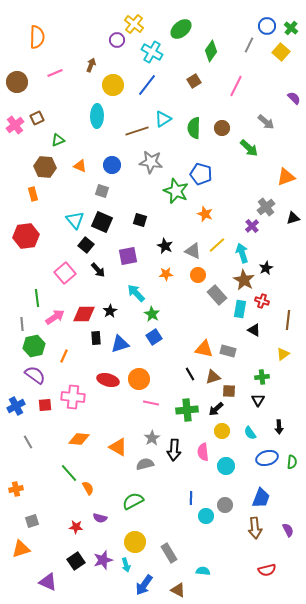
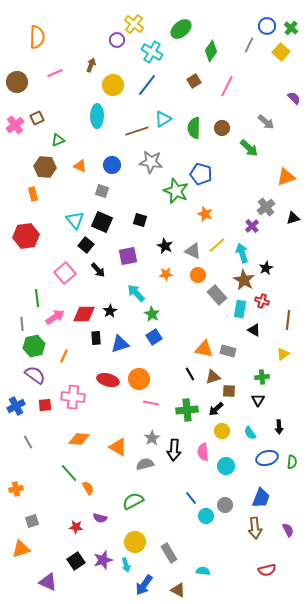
pink line at (236, 86): moved 9 px left
blue line at (191, 498): rotated 40 degrees counterclockwise
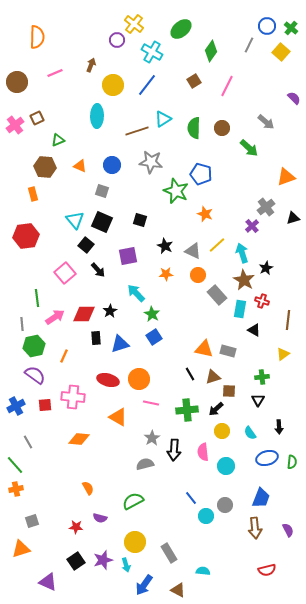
orange triangle at (118, 447): moved 30 px up
green line at (69, 473): moved 54 px left, 8 px up
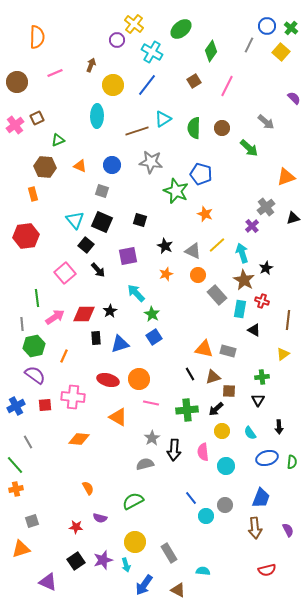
orange star at (166, 274): rotated 16 degrees counterclockwise
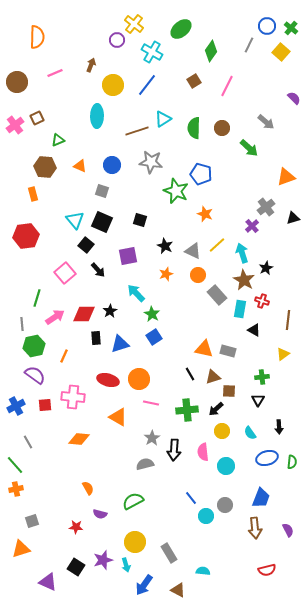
green line at (37, 298): rotated 24 degrees clockwise
purple semicircle at (100, 518): moved 4 px up
black square at (76, 561): moved 6 px down; rotated 24 degrees counterclockwise
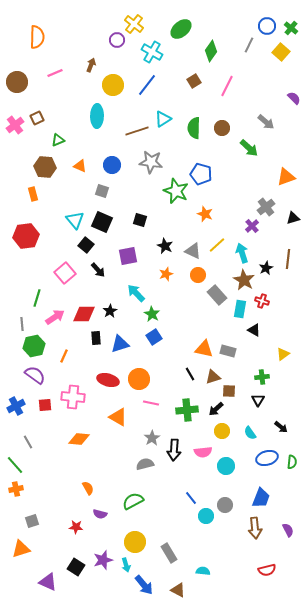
brown line at (288, 320): moved 61 px up
black arrow at (279, 427): moved 2 px right; rotated 48 degrees counterclockwise
pink semicircle at (203, 452): rotated 90 degrees counterclockwise
blue arrow at (144, 585): rotated 75 degrees counterclockwise
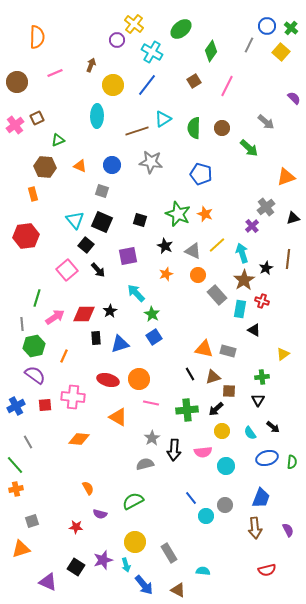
green star at (176, 191): moved 2 px right, 23 px down
pink square at (65, 273): moved 2 px right, 3 px up
brown star at (244, 280): rotated 10 degrees clockwise
black arrow at (281, 427): moved 8 px left
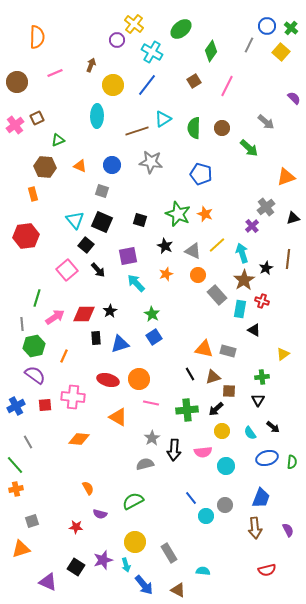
cyan arrow at (136, 293): moved 10 px up
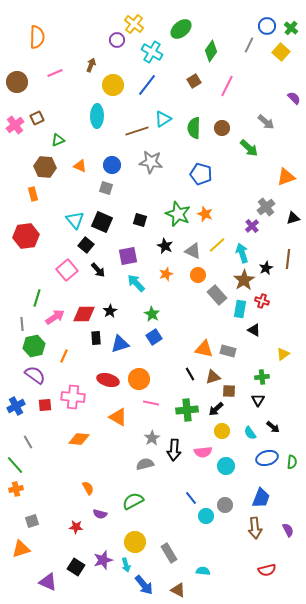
gray square at (102, 191): moved 4 px right, 3 px up
